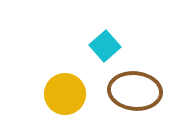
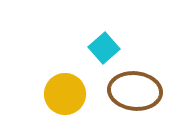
cyan square: moved 1 px left, 2 px down
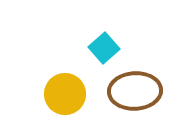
brown ellipse: rotated 9 degrees counterclockwise
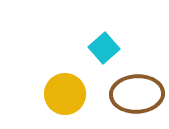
brown ellipse: moved 2 px right, 3 px down
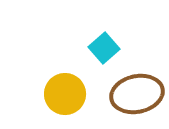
brown ellipse: rotated 9 degrees counterclockwise
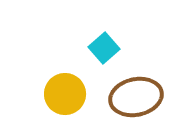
brown ellipse: moved 1 px left, 3 px down
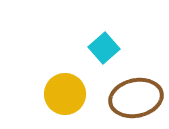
brown ellipse: moved 1 px down
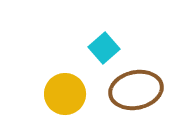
brown ellipse: moved 8 px up
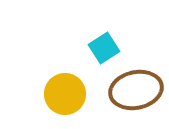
cyan square: rotated 8 degrees clockwise
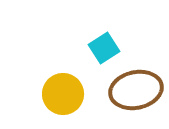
yellow circle: moved 2 px left
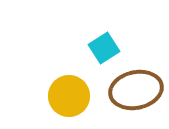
yellow circle: moved 6 px right, 2 px down
